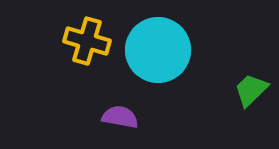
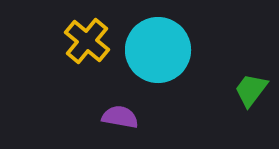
yellow cross: rotated 24 degrees clockwise
green trapezoid: rotated 9 degrees counterclockwise
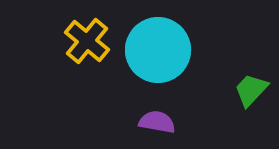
green trapezoid: rotated 6 degrees clockwise
purple semicircle: moved 37 px right, 5 px down
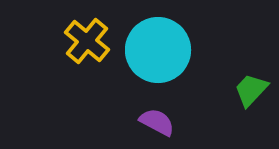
purple semicircle: rotated 18 degrees clockwise
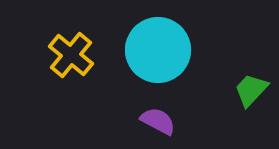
yellow cross: moved 16 px left, 14 px down
purple semicircle: moved 1 px right, 1 px up
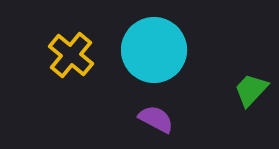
cyan circle: moved 4 px left
purple semicircle: moved 2 px left, 2 px up
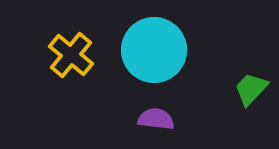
green trapezoid: moved 1 px up
purple semicircle: rotated 21 degrees counterclockwise
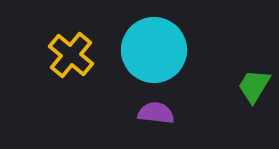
green trapezoid: moved 3 px right, 3 px up; rotated 12 degrees counterclockwise
purple semicircle: moved 6 px up
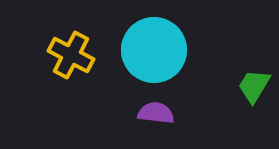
yellow cross: rotated 12 degrees counterclockwise
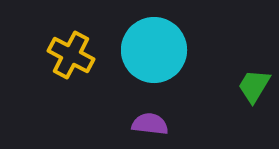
purple semicircle: moved 6 px left, 11 px down
